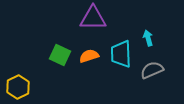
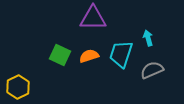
cyan trapezoid: rotated 20 degrees clockwise
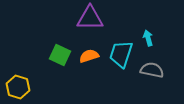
purple triangle: moved 3 px left
gray semicircle: rotated 35 degrees clockwise
yellow hexagon: rotated 15 degrees counterclockwise
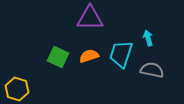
green square: moved 2 px left, 2 px down
yellow hexagon: moved 1 px left, 2 px down
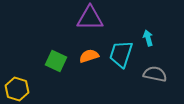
green square: moved 2 px left, 4 px down
gray semicircle: moved 3 px right, 4 px down
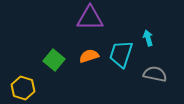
green square: moved 2 px left, 1 px up; rotated 15 degrees clockwise
yellow hexagon: moved 6 px right, 1 px up
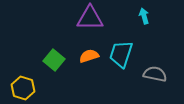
cyan arrow: moved 4 px left, 22 px up
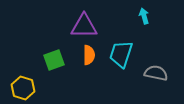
purple triangle: moved 6 px left, 8 px down
orange semicircle: moved 1 px up; rotated 108 degrees clockwise
green square: rotated 30 degrees clockwise
gray semicircle: moved 1 px right, 1 px up
